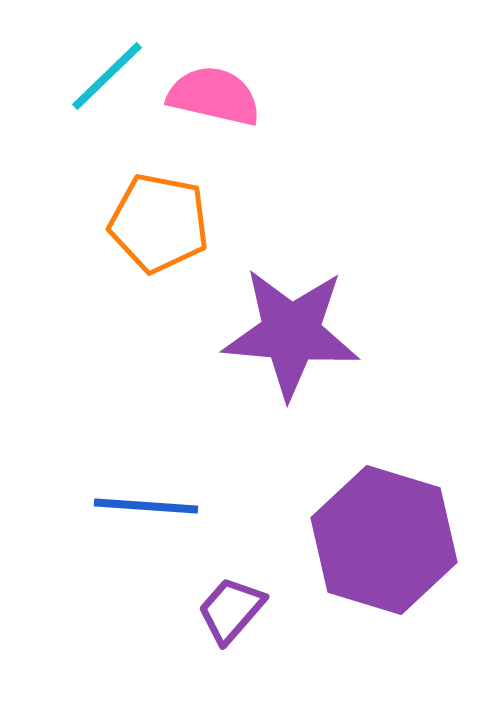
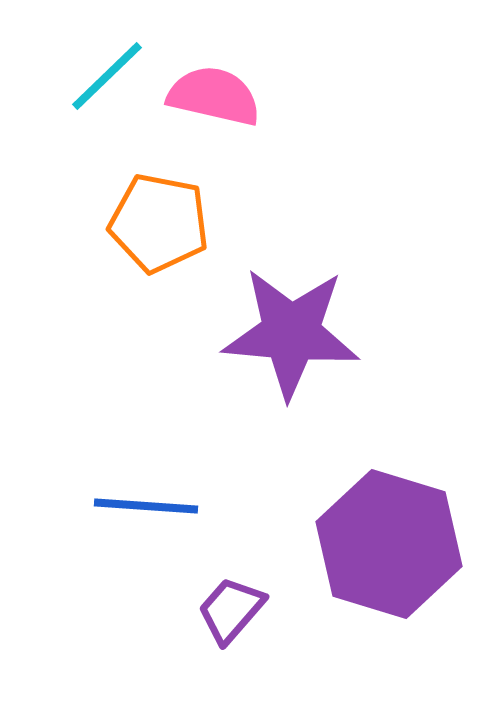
purple hexagon: moved 5 px right, 4 px down
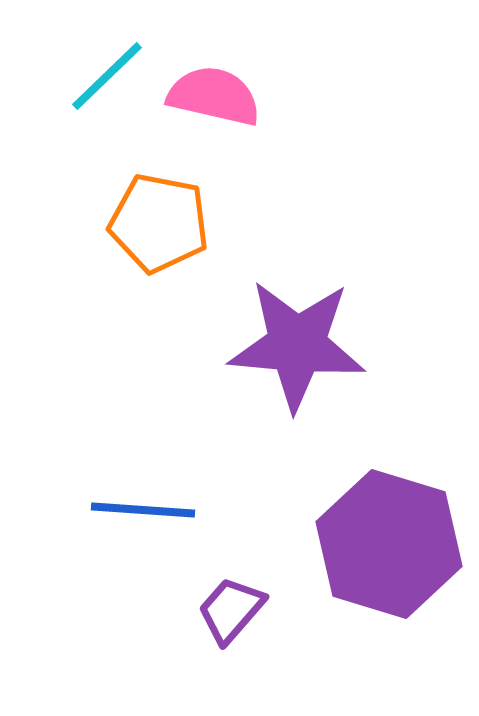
purple star: moved 6 px right, 12 px down
blue line: moved 3 px left, 4 px down
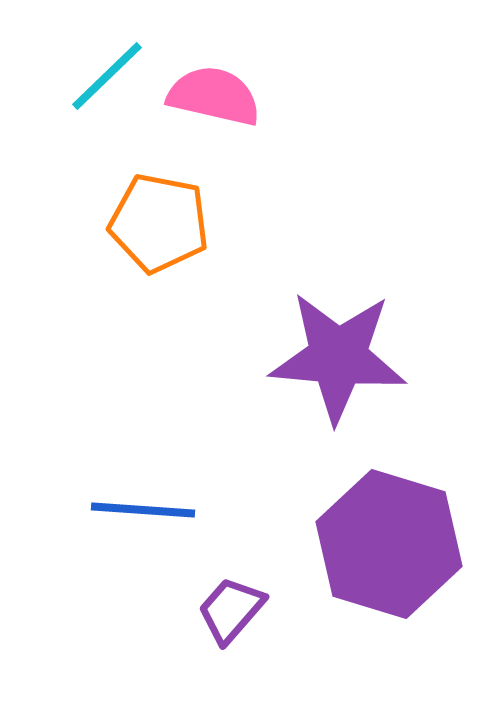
purple star: moved 41 px right, 12 px down
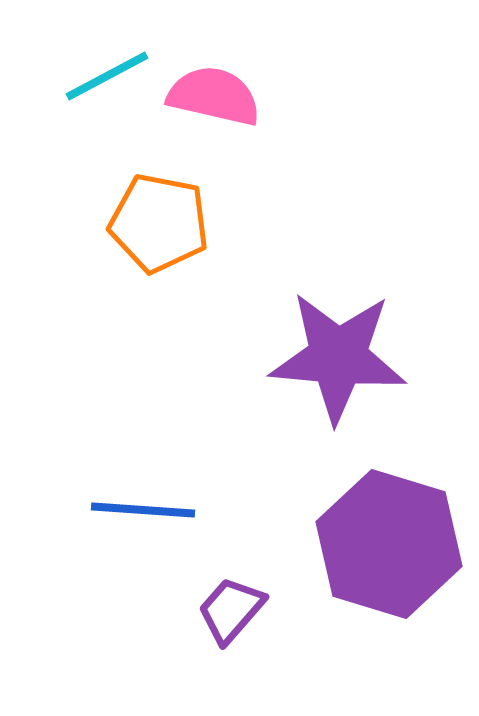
cyan line: rotated 16 degrees clockwise
